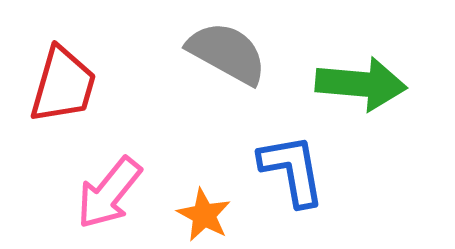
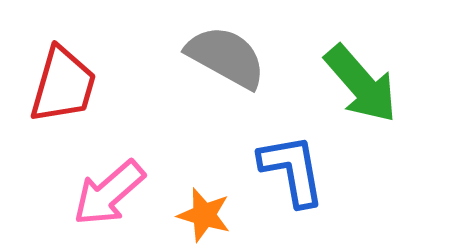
gray semicircle: moved 1 px left, 4 px down
green arrow: rotated 44 degrees clockwise
pink arrow: rotated 10 degrees clockwise
orange star: rotated 12 degrees counterclockwise
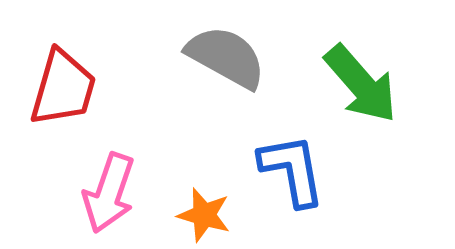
red trapezoid: moved 3 px down
pink arrow: rotated 30 degrees counterclockwise
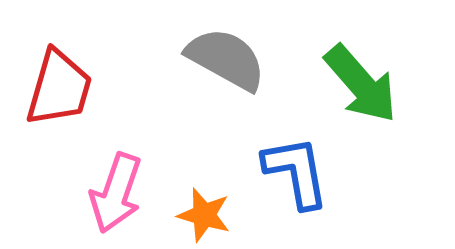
gray semicircle: moved 2 px down
red trapezoid: moved 4 px left
blue L-shape: moved 4 px right, 2 px down
pink arrow: moved 7 px right
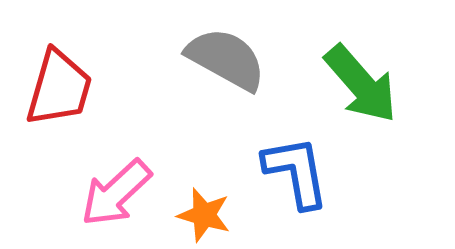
pink arrow: rotated 28 degrees clockwise
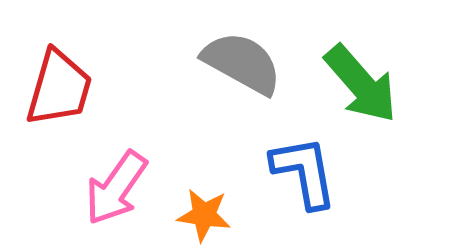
gray semicircle: moved 16 px right, 4 px down
blue L-shape: moved 8 px right
pink arrow: moved 5 px up; rotated 12 degrees counterclockwise
orange star: rotated 8 degrees counterclockwise
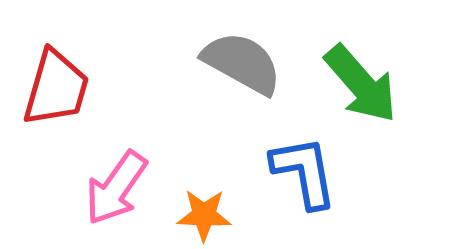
red trapezoid: moved 3 px left
orange star: rotated 6 degrees counterclockwise
